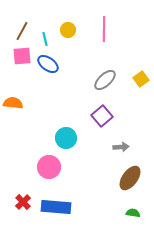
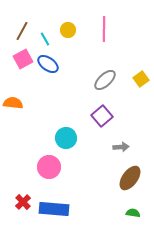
cyan line: rotated 16 degrees counterclockwise
pink square: moved 1 px right, 3 px down; rotated 24 degrees counterclockwise
blue rectangle: moved 2 px left, 2 px down
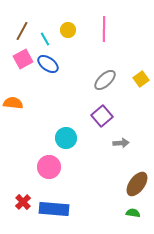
gray arrow: moved 4 px up
brown ellipse: moved 7 px right, 6 px down
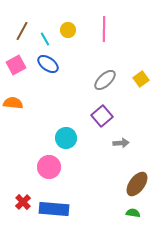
pink square: moved 7 px left, 6 px down
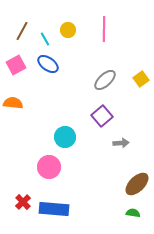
cyan circle: moved 1 px left, 1 px up
brown ellipse: rotated 10 degrees clockwise
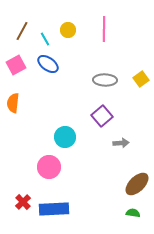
gray ellipse: rotated 45 degrees clockwise
orange semicircle: rotated 90 degrees counterclockwise
blue rectangle: rotated 8 degrees counterclockwise
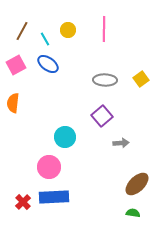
blue rectangle: moved 12 px up
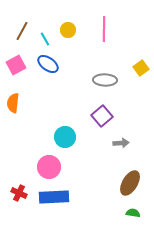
yellow square: moved 11 px up
brown ellipse: moved 7 px left, 1 px up; rotated 15 degrees counterclockwise
red cross: moved 4 px left, 9 px up; rotated 21 degrees counterclockwise
